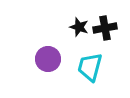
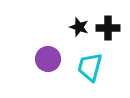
black cross: moved 3 px right; rotated 10 degrees clockwise
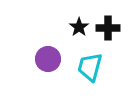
black star: rotated 18 degrees clockwise
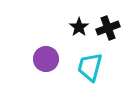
black cross: rotated 20 degrees counterclockwise
purple circle: moved 2 px left
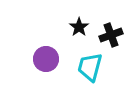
black cross: moved 3 px right, 7 px down
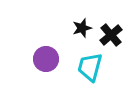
black star: moved 3 px right, 1 px down; rotated 18 degrees clockwise
black cross: rotated 20 degrees counterclockwise
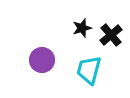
purple circle: moved 4 px left, 1 px down
cyan trapezoid: moved 1 px left, 3 px down
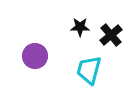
black star: moved 2 px left, 1 px up; rotated 18 degrees clockwise
purple circle: moved 7 px left, 4 px up
